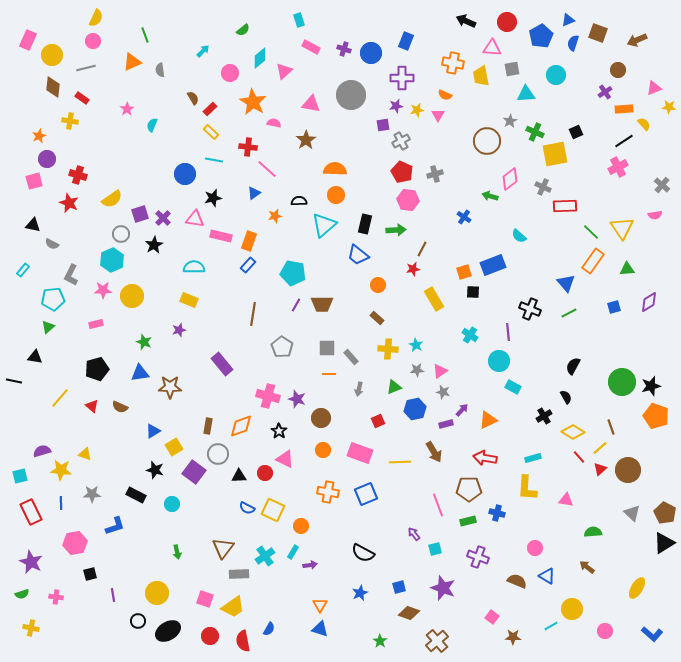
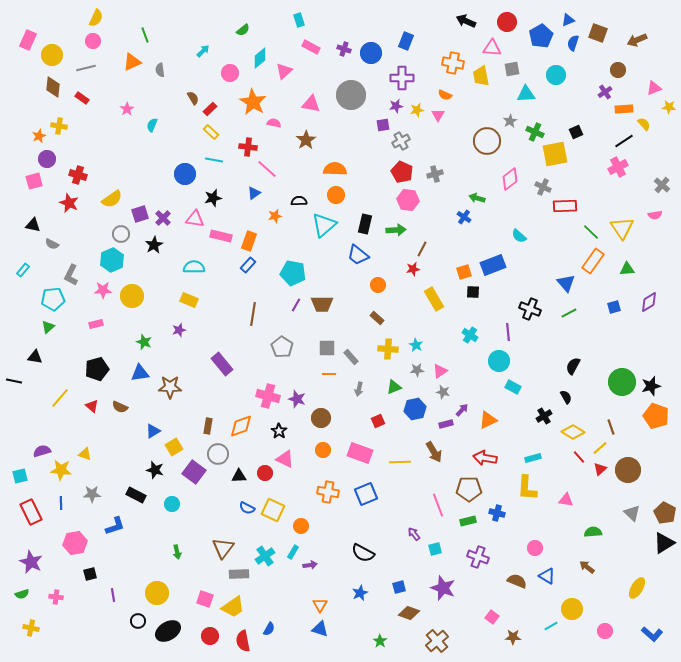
yellow cross at (70, 121): moved 11 px left, 5 px down
green arrow at (490, 196): moved 13 px left, 2 px down
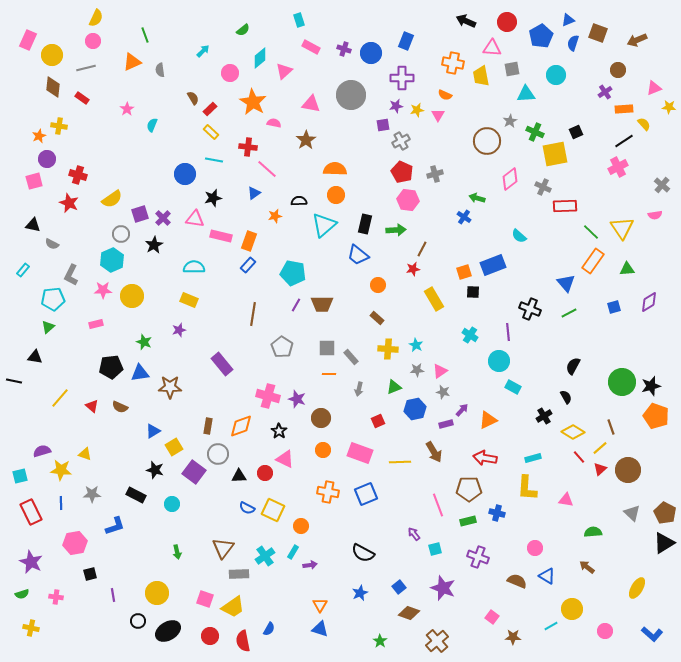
black pentagon at (97, 369): moved 14 px right, 2 px up; rotated 10 degrees clockwise
blue square at (399, 587): rotated 24 degrees counterclockwise
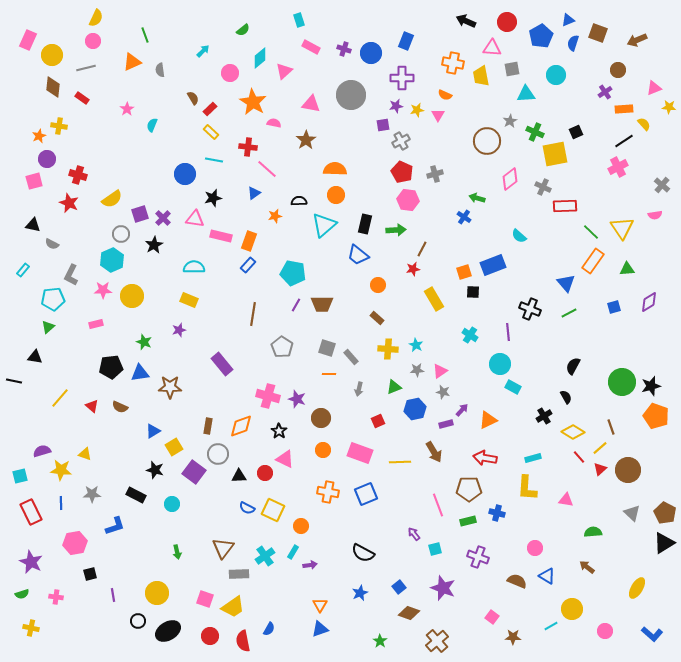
gray square at (327, 348): rotated 18 degrees clockwise
cyan circle at (499, 361): moved 1 px right, 3 px down
blue triangle at (320, 629): rotated 36 degrees counterclockwise
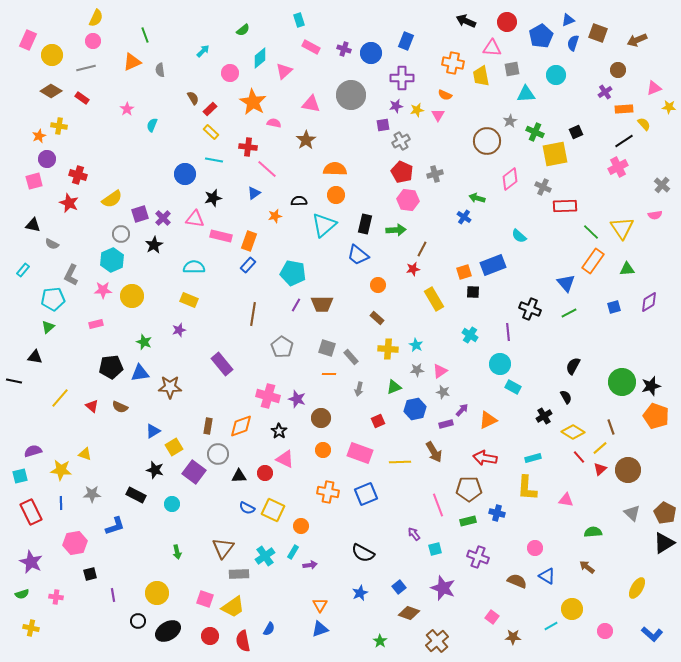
brown diamond at (53, 87): moved 2 px left, 4 px down; rotated 65 degrees counterclockwise
purple semicircle at (42, 451): moved 9 px left
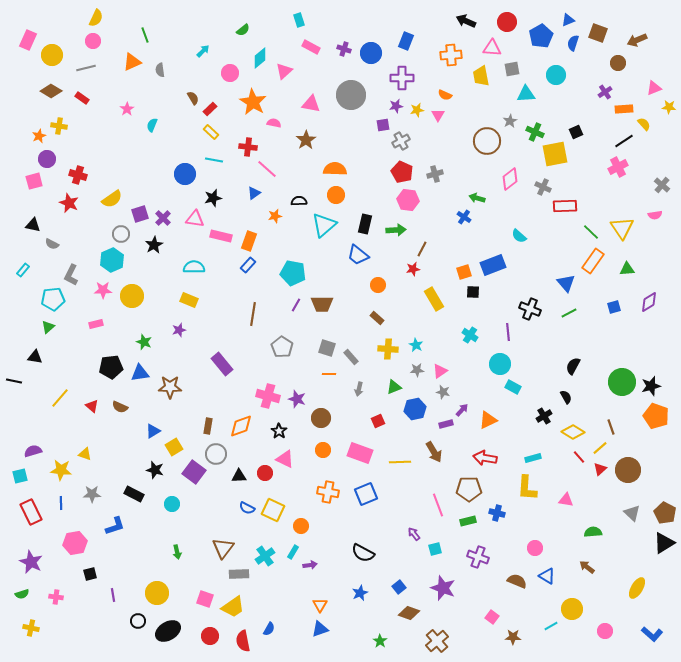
orange cross at (453, 63): moved 2 px left, 8 px up; rotated 15 degrees counterclockwise
brown circle at (618, 70): moved 7 px up
gray circle at (218, 454): moved 2 px left
black rectangle at (136, 495): moved 2 px left, 1 px up
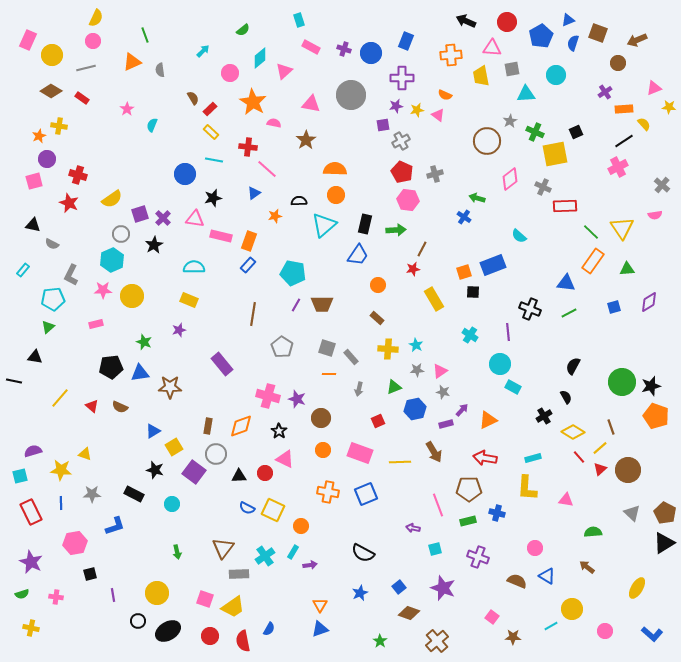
pink triangle at (438, 115): rotated 24 degrees counterclockwise
blue trapezoid at (358, 255): rotated 95 degrees counterclockwise
blue triangle at (566, 283): rotated 42 degrees counterclockwise
purple arrow at (414, 534): moved 1 px left, 6 px up; rotated 40 degrees counterclockwise
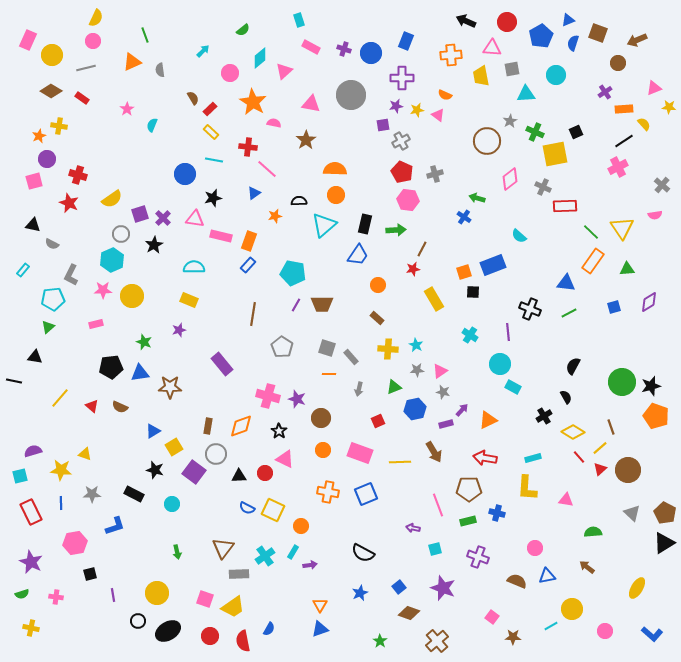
blue triangle at (547, 576): rotated 42 degrees counterclockwise
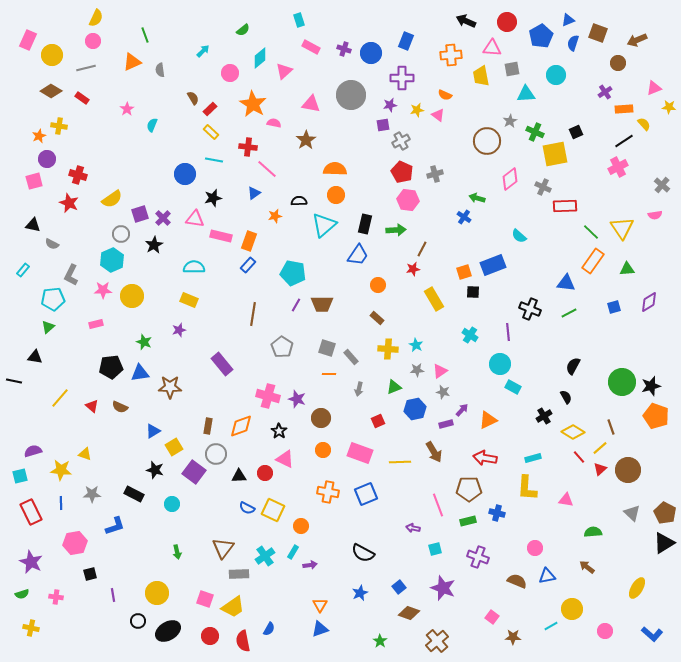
orange star at (253, 102): moved 2 px down
purple star at (396, 106): moved 6 px left, 1 px up
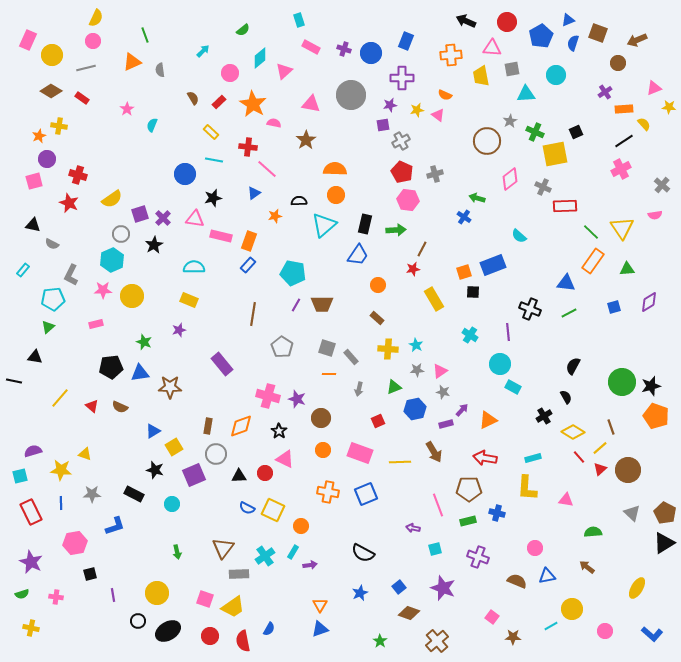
red rectangle at (210, 109): moved 9 px right, 7 px up
pink cross at (618, 167): moved 3 px right, 2 px down
purple square at (194, 472): moved 3 px down; rotated 30 degrees clockwise
